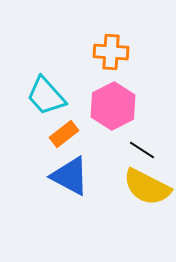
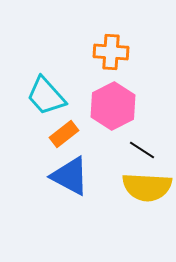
yellow semicircle: rotated 24 degrees counterclockwise
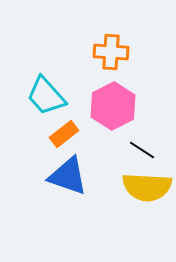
blue triangle: moved 2 px left; rotated 9 degrees counterclockwise
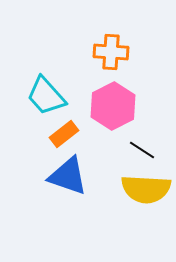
yellow semicircle: moved 1 px left, 2 px down
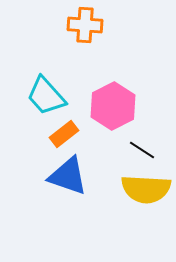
orange cross: moved 26 px left, 27 px up
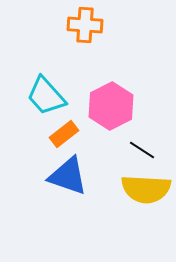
pink hexagon: moved 2 px left
